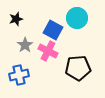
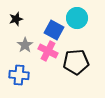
blue square: moved 1 px right
black pentagon: moved 2 px left, 6 px up
blue cross: rotated 18 degrees clockwise
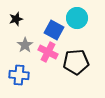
pink cross: moved 1 px down
